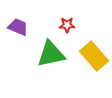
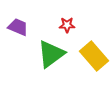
green triangle: rotated 24 degrees counterclockwise
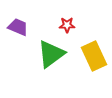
yellow rectangle: rotated 16 degrees clockwise
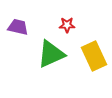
purple trapezoid: rotated 10 degrees counterclockwise
green triangle: rotated 12 degrees clockwise
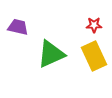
red star: moved 27 px right
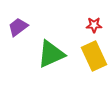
purple trapezoid: rotated 50 degrees counterclockwise
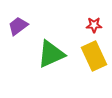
purple trapezoid: moved 1 px up
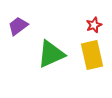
red star: rotated 21 degrees counterclockwise
yellow rectangle: moved 2 px left, 1 px up; rotated 12 degrees clockwise
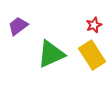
yellow rectangle: rotated 20 degrees counterclockwise
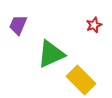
purple trapezoid: moved 1 px up; rotated 30 degrees counterclockwise
yellow rectangle: moved 11 px left, 25 px down; rotated 12 degrees counterclockwise
